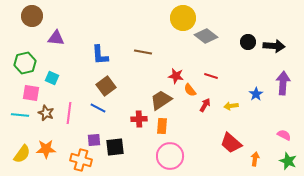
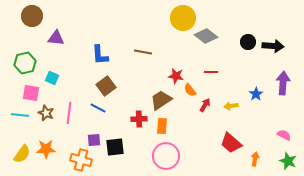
black arrow: moved 1 px left
red line: moved 4 px up; rotated 16 degrees counterclockwise
pink circle: moved 4 px left
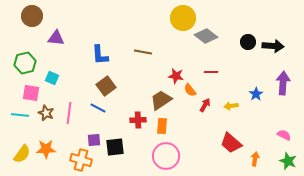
red cross: moved 1 px left, 1 px down
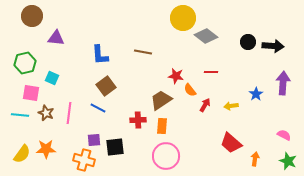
orange cross: moved 3 px right
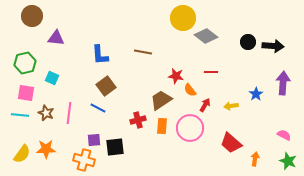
pink square: moved 5 px left
red cross: rotated 14 degrees counterclockwise
pink circle: moved 24 px right, 28 px up
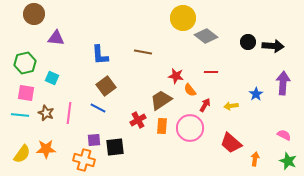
brown circle: moved 2 px right, 2 px up
red cross: rotated 14 degrees counterclockwise
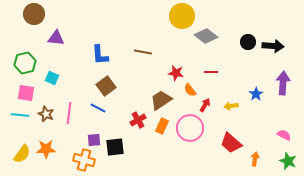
yellow circle: moved 1 px left, 2 px up
red star: moved 3 px up
brown star: moved 1 px down
orange rectangle: rotated 21 degrees clockwise
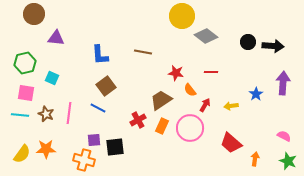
pink semicircle: moved 1 px down
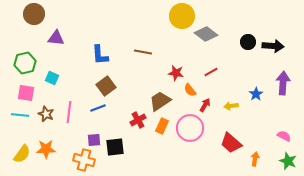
gray diamond: moved 2 px up
red line: rotated 32 degrees counterclockwise
brown trapezoid: moved 1 px left, 1 px down
blue line: rotated 49 degrees counterclockwise
pink line: moved 1 px up
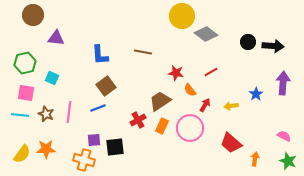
brown circle: moved 1 px left, 1 px down
